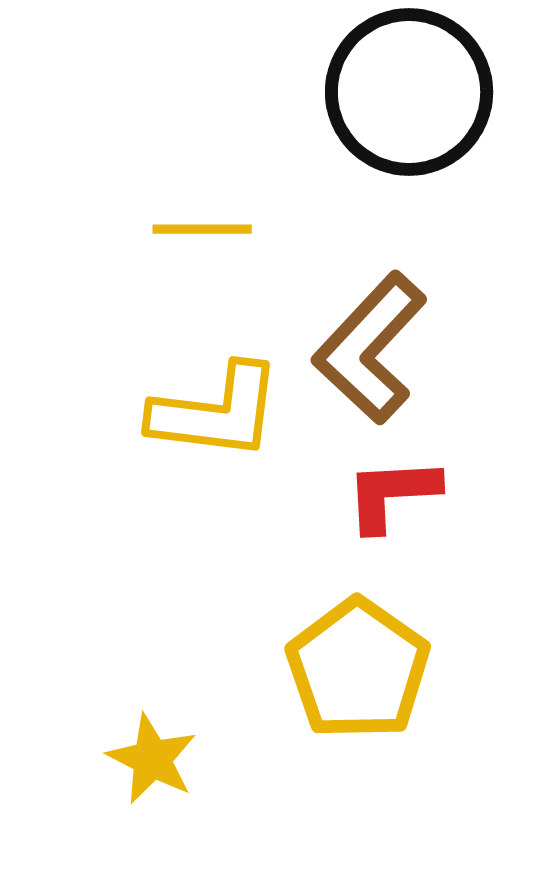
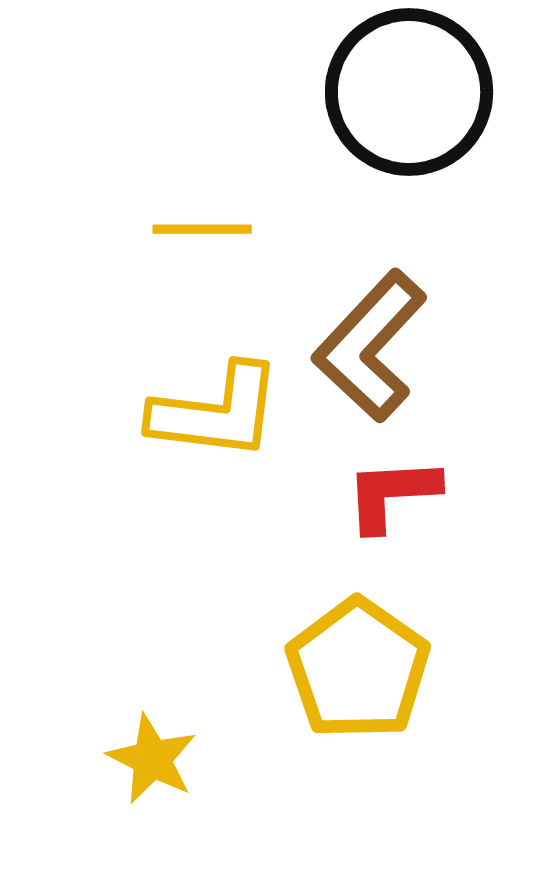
brown L-shape: moved 2 px up
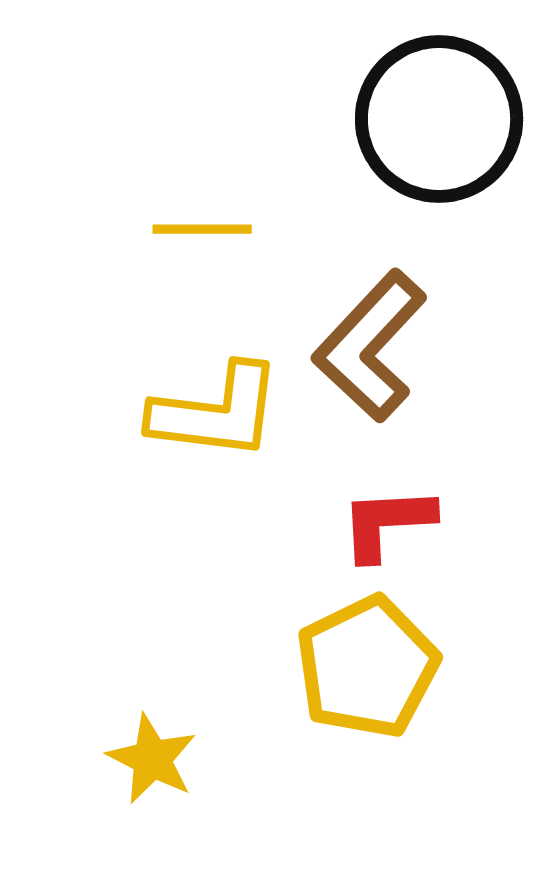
black circle: moved 30 px right, 27 px down
red L-shape: moved 5 px left, 29 px down
yellow pentagon: moved 9 px right, 2 px up; rotated 11 degrees clockwise
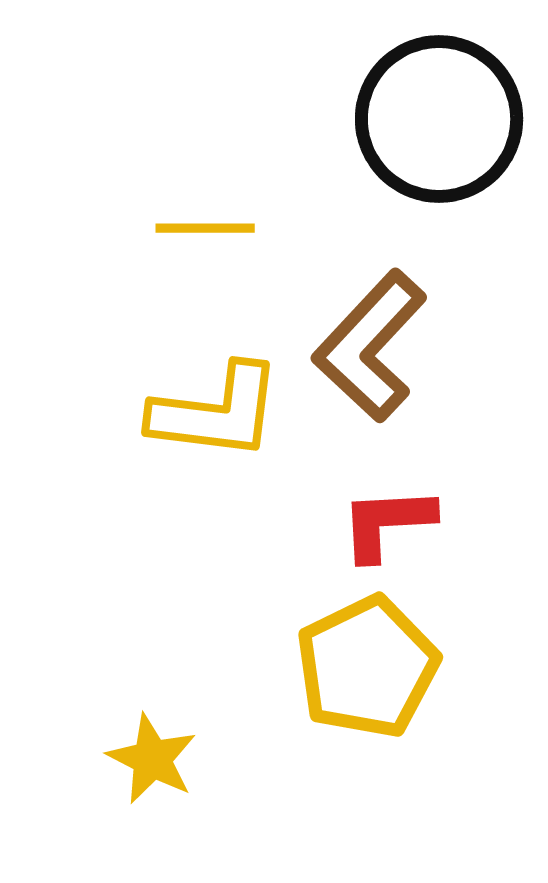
yellow line: moved 3 px right, 1 px up
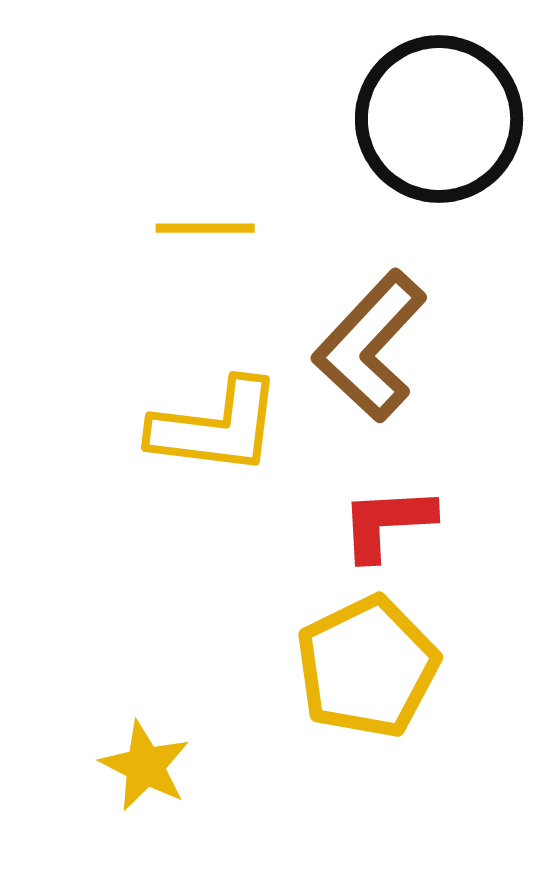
yellow L-shape: moved 15 px down
yellow star: moved 7 px left, 7 px down
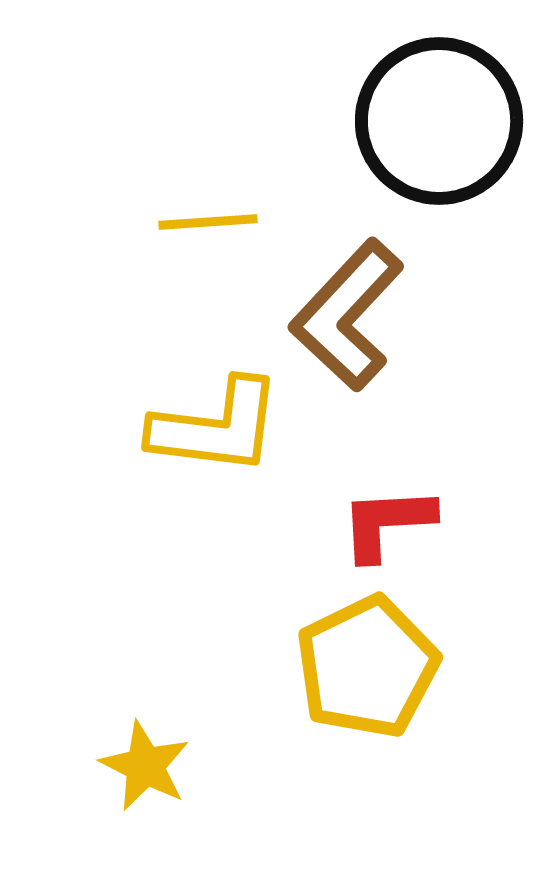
black circle: moved 2 px down
yellow line: moved 3 px right, 6 px up; rotated 4 degrees counterclockwise
brown L-shape: moved 23 px left, 31 px up
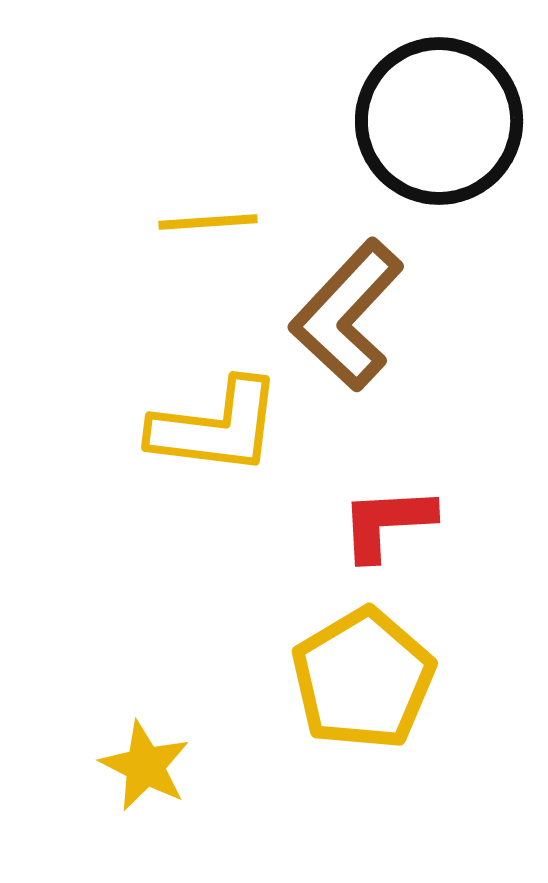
yellow pentagon: moved 4 px left, 12 px down; rotated 5 degrees counterclockwise
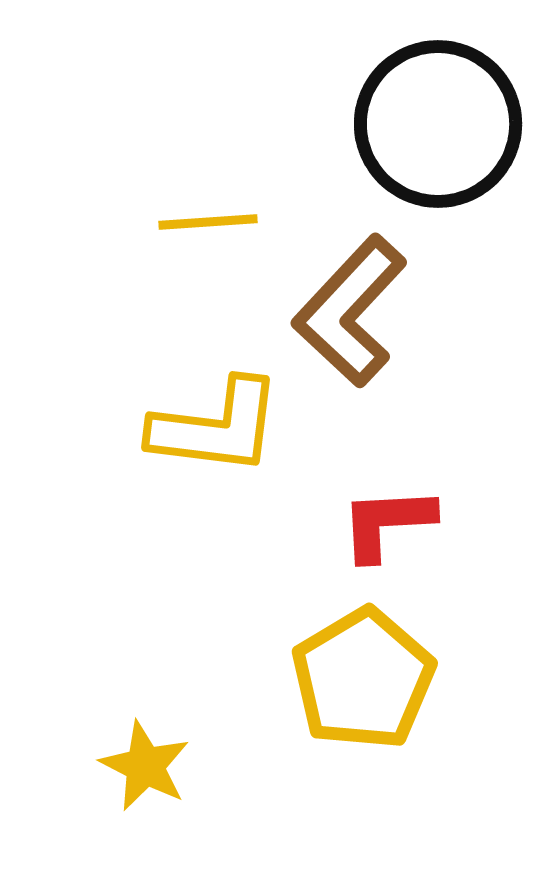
black circle: moved 1 px left, 3 px down
brown L-shape: moved 3 px right, 4 px up
